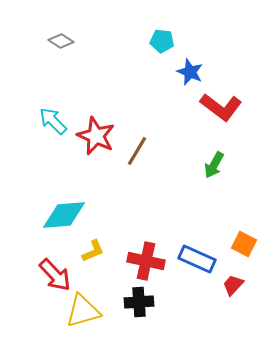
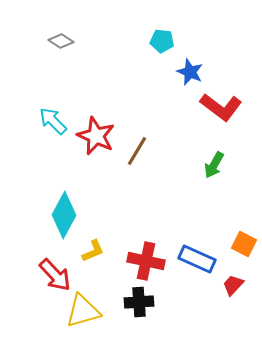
cyan diamond: rotated 57 degrees counterclockwise
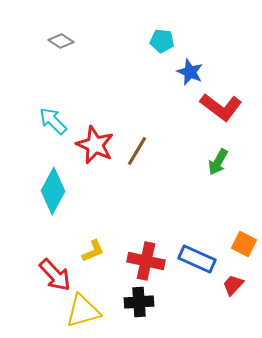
red star: moved 1 px left, 9 px down
green arrow: moved 4 px right, 3 px up
cyan diamond: moved 11 px left, 24 px up
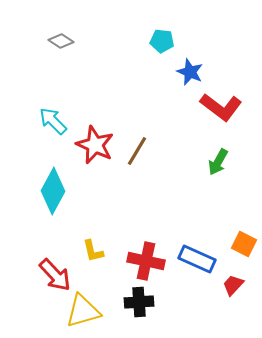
yellow L-shape: rotated 100 degrees clockwise
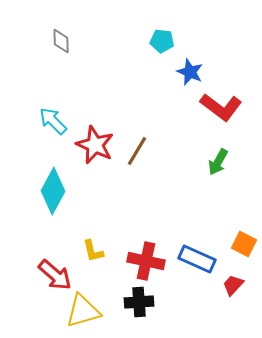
gray diamond: rotated 55 degrees clockwise
red arrow: rotated 6 degrees counterclockwise
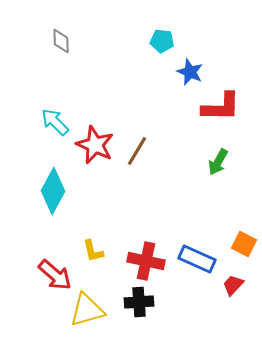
red L-shape: rotated 36 degrees counterclockwise
cyan arrow: moved 2 px right, 1 px down
yellow triangle: moved 4 px right, 1 px up
